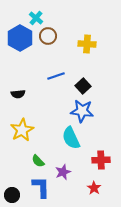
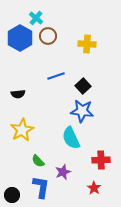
blue L-shape: rotated 10 degrees clockwise
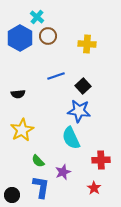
cyan cross: moved 1 px right, 1 px up
blue star: moved 3 px left
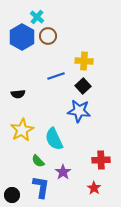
blue hexagon: moved 2 px right, 1 px up
yellow cross: moved 3 px left, 17 px down
cyan semicircle: moved 17 px left, 1 px down
purple star: rotated 14 degrees counterclockwise
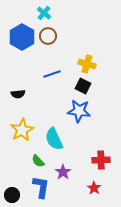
cyan cross: moved 7 px right, 4 px up
yellow cross: moved 3 px right, 3 px down; rotated 12 degrees clockwise
blue line: moved 4 px left, 2 px up
black square: rotated 21 degrees counterclockwise
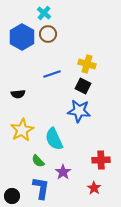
brown circle: moved 2 px up
blue L-shape: moved 1 px down
black circle: moved 1 px down
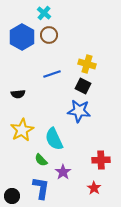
brown circle: moved 1 px right, 1 px down
green semicircle: moved 3 px right, 1 px up
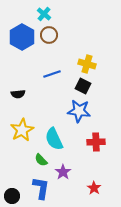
cyan cross: moved 1 px down
red cross: moved 5 px left, 18 px up
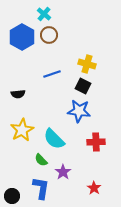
cyan semicircle: rotated 20 degrees counterclockwise
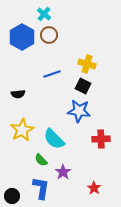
red cross: moved 5 px right, 3 px up
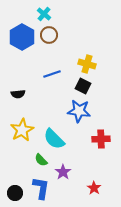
black circle: moved 3 px right, 3 px up
